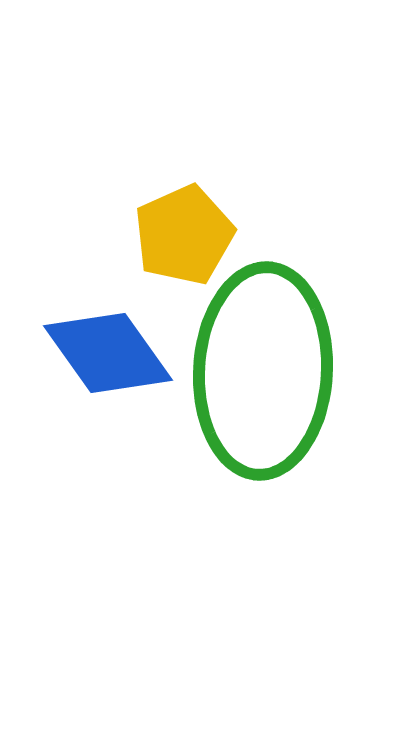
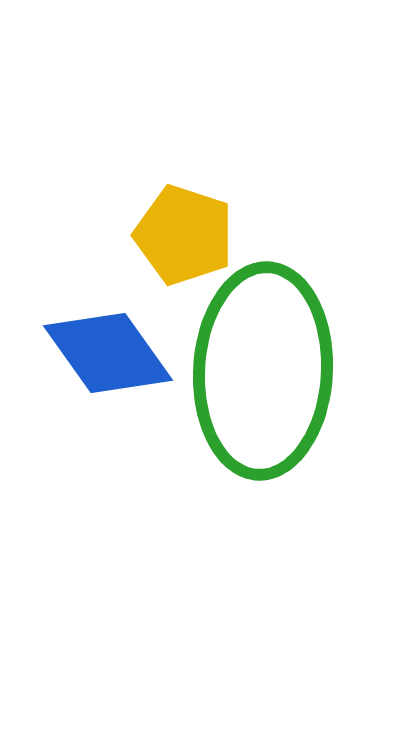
yellow pentagon: rotated 30 degrees counterclockwise
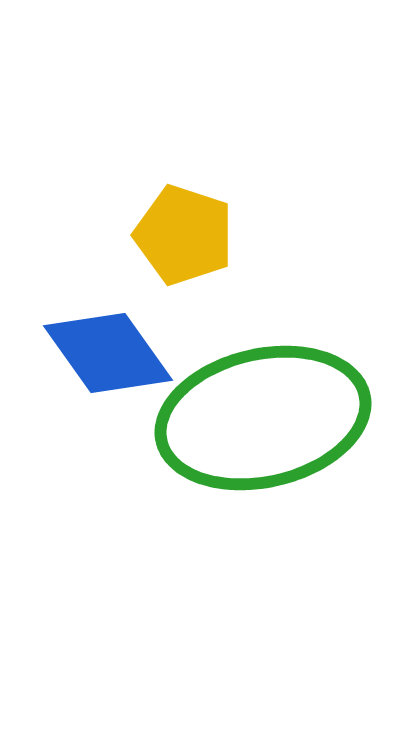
green ellipse: moved 47 px down; rotated 74 degrees clockwise
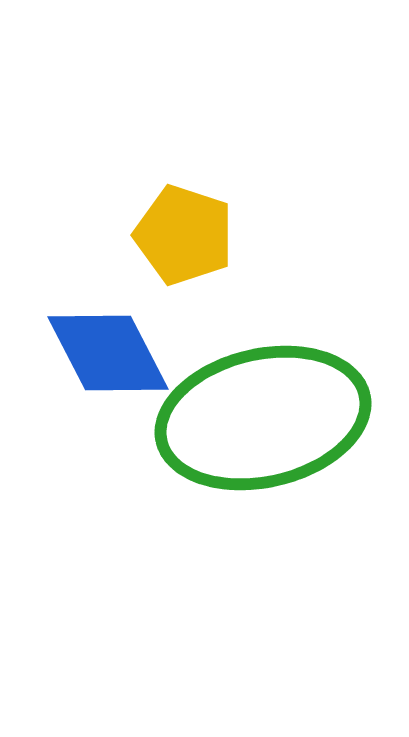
blue diamond: rotated 8 degrees clockwise
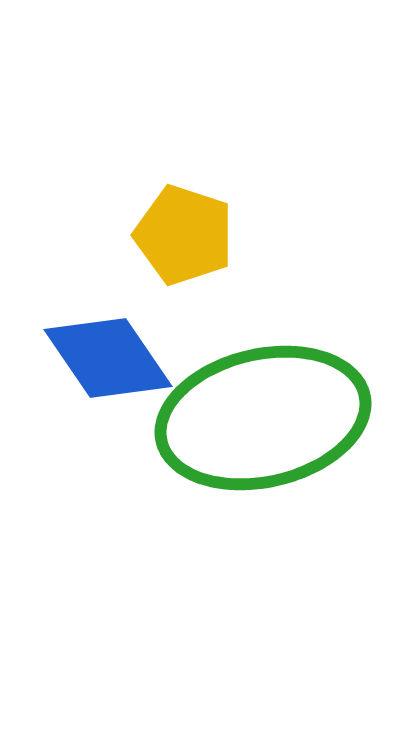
blue diamond: moved 5 px down; rotated 7 degrees counterclockwise
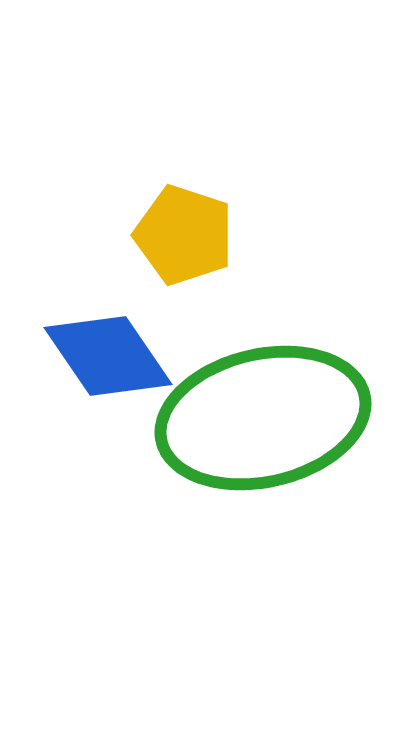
blue diamond: moved 2 px up
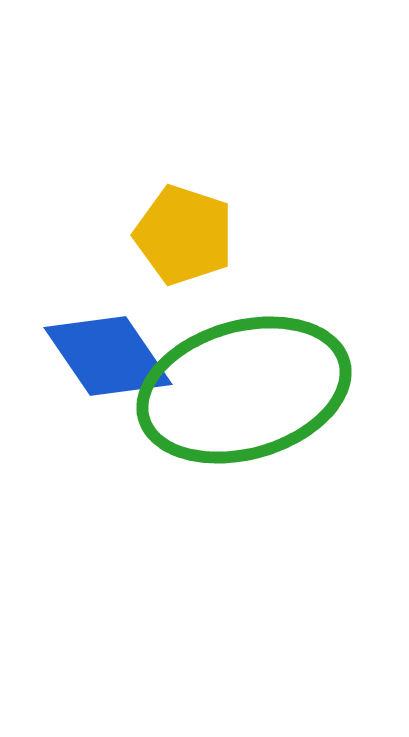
green ellipse: moved 19 px left, 28 px up; rotated 3 degrees counterclockwise
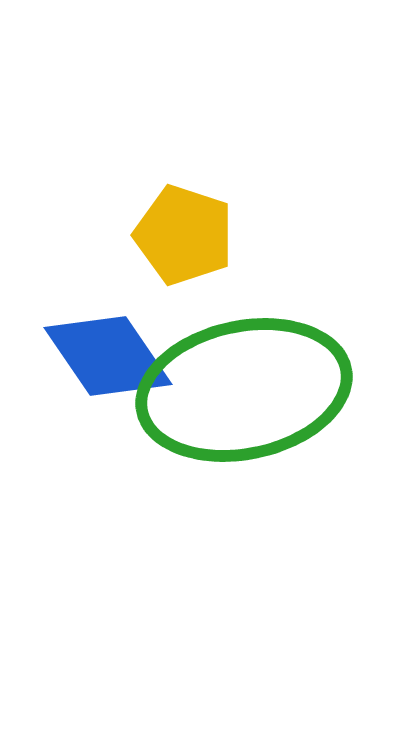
green ellipse: rotated 4 degrees clockwise
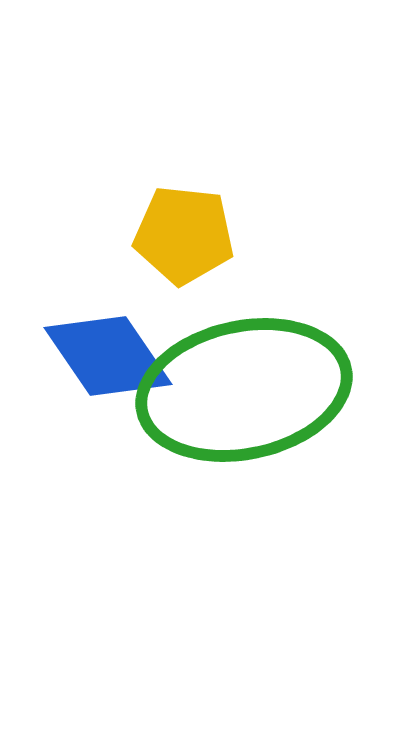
yellow pentagon: rotated 12 degrees counterclockwise
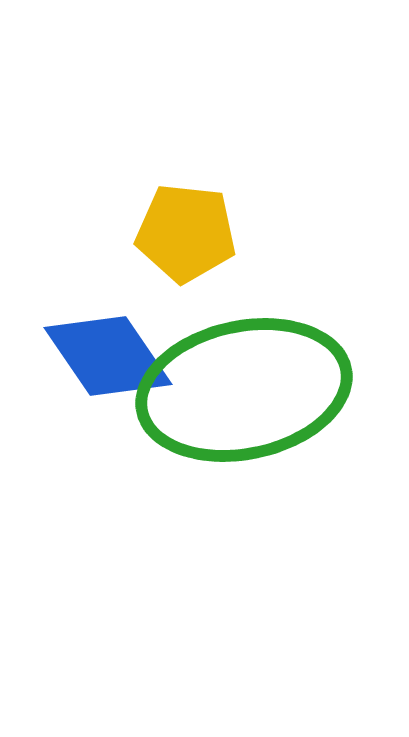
yellow pentagon: moved 2 px right, 2 px up
